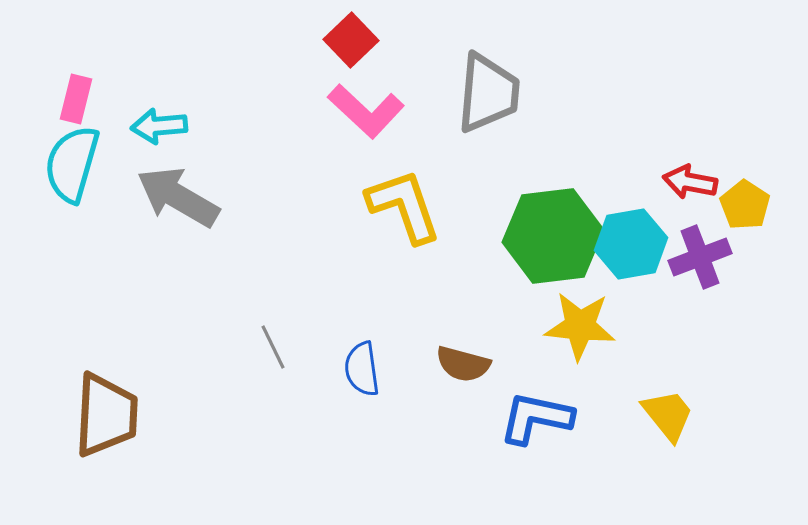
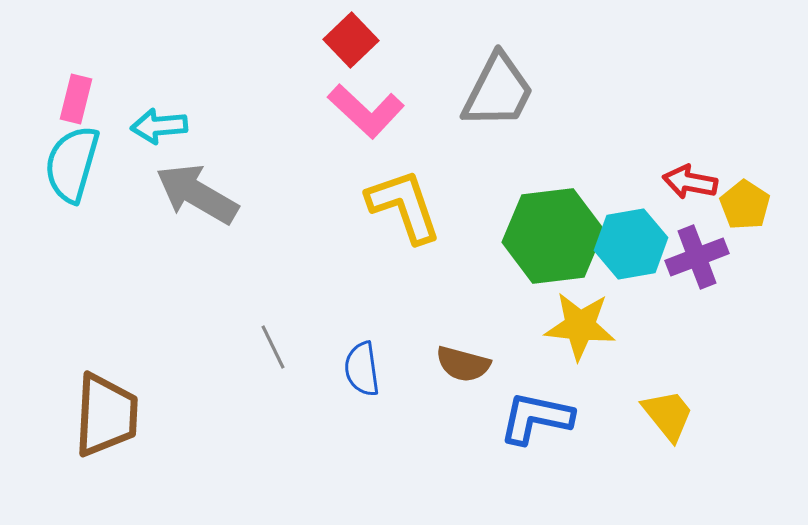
gray trapezoid: moved 10 px right, 2 px up; rotated 22 degrees clockwise
gray arrow: moved 19 px right, 3 px up
purple cross: moved 3 px left
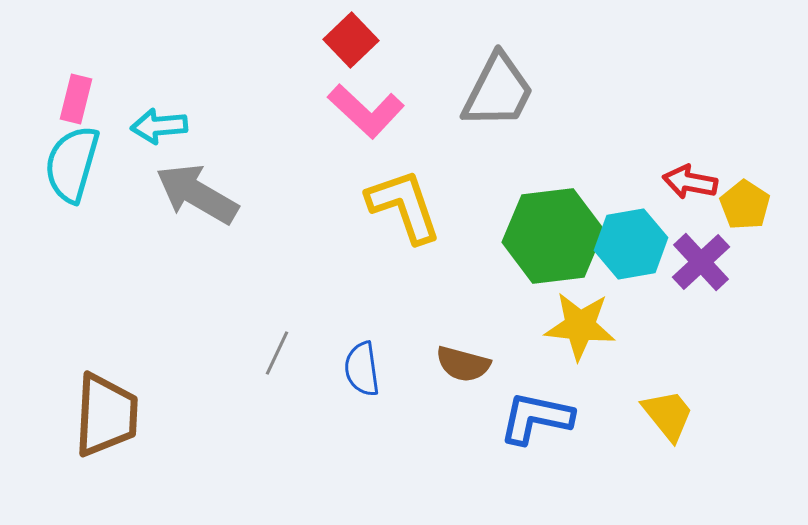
purple cross: moved 4 px right, 5 px down; rotated 22 degrees counterclockwise
gray line: moved 4 px right, 6 px down; rotated 51 degrees clockwise
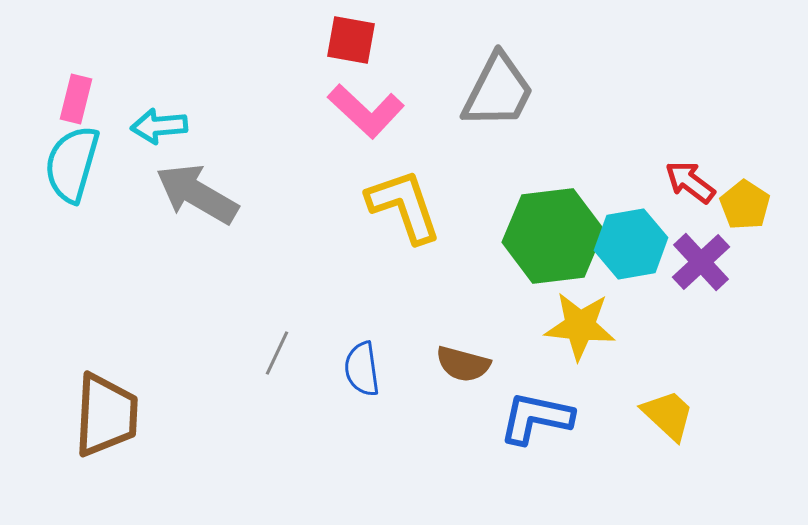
red square: rotated 36 degrees counterclockwise
red arrow: rotated 26 degrees clockwise
yellow trapezoid: rotated 8 degrees counterclockwise
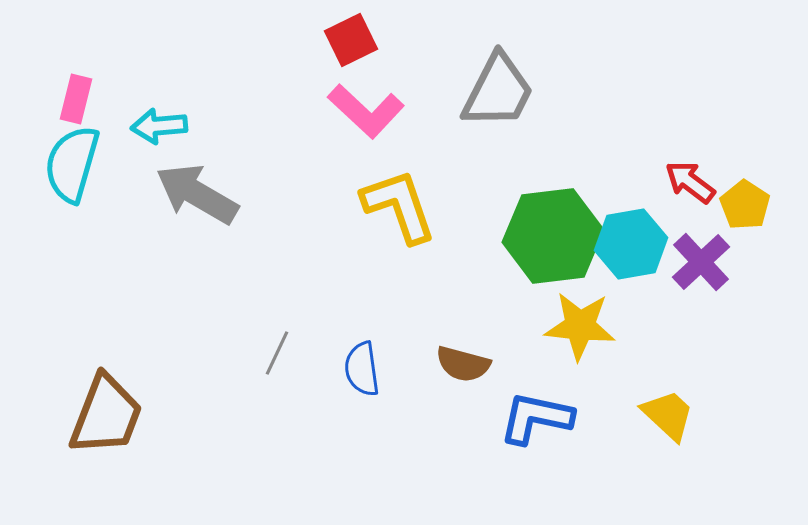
red square: rotated 36 degrees counterclockwise
yellow L-shape: moved 5 px left
brown trapezoid: rotated 18 degrees clockwise
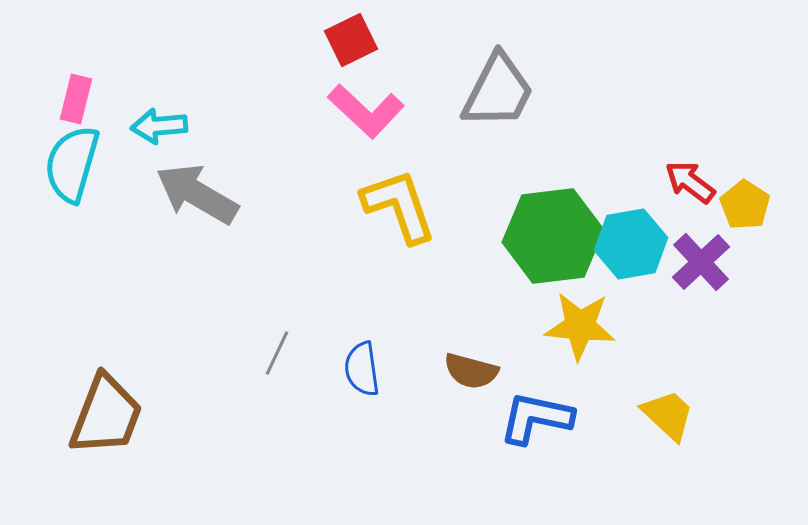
brown semicircle: moved 8 px right, 7 px down
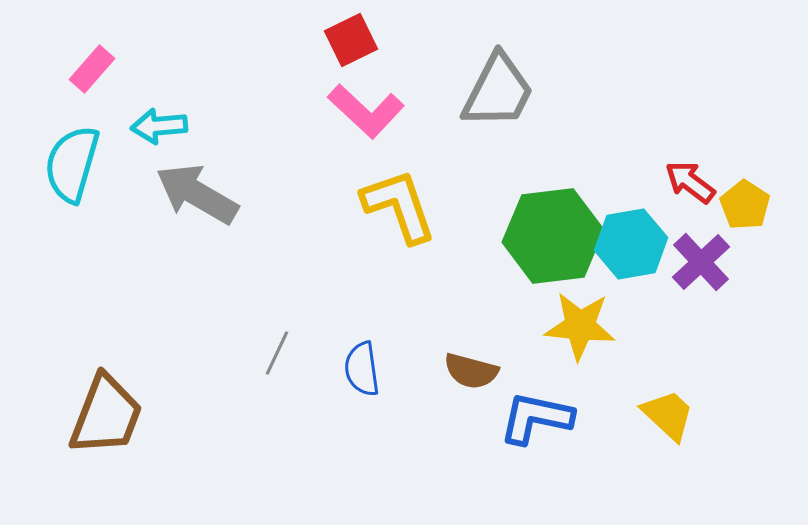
pink rectangle: moved 16 px right, 30 px up; rotated 27 degrees clockwise
